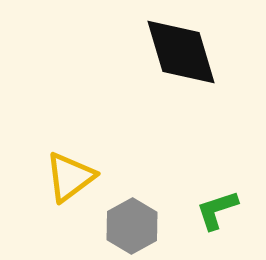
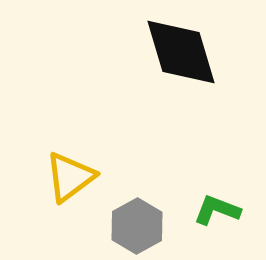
green L-shape: rotated 39 degrees clockwise
gray hexagon: moved 5 px right
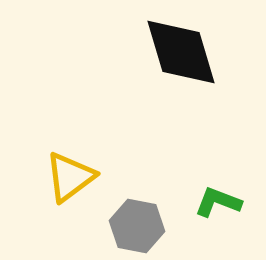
green L-shape: moved 1 px right, 8 px up
gray hexagon: rotated 20 degrees counterclockwise
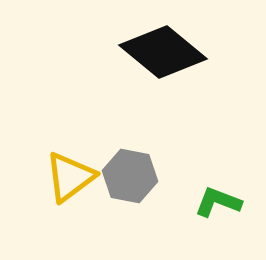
black diamond: moved 18 px left; rotated 34 degrees counterclockwise
gray hexagon: moved 7 px left, 50 px up
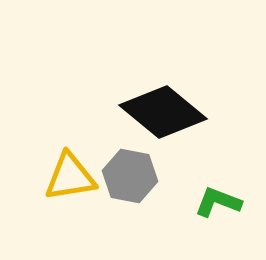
black diamond: moved 60 px down
yellow triangle: rotated 28 degrees clockwise
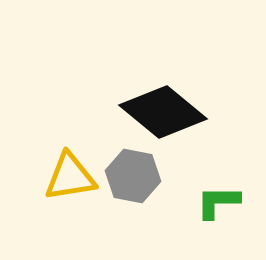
gray hexagon: moved 3 px right
green L-shape: rotated 21 degrees counterclockwise
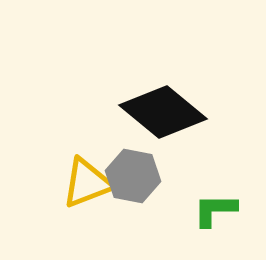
yellow triangle: moved 17 px right, 6 px down; rotated 12 degrees counterclockwise
green L-shape: moved 3 px left, 8 px down
